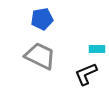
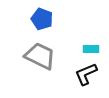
blue pentagon: rotated 30 degrees clockwise
cyan rectangle: moved 6 px left
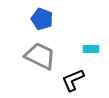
black L-shape: moved 13 px left, 6 px down
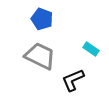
cyan rectangle: rotated 35 degrees clockwise
